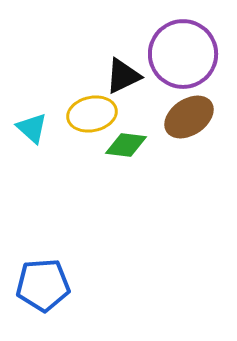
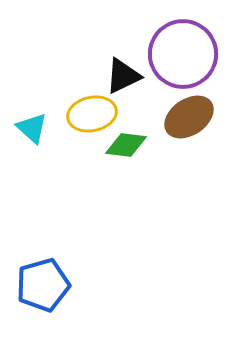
blue pentagon: rotated 12 degrees counterclockwise
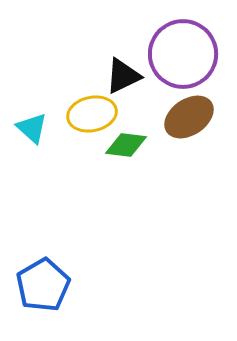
blue pentagon: rotated 14 degrees counterclockwise
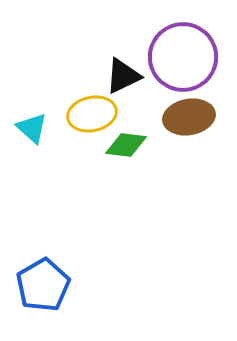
purple circle: moved 3 px down
brown ellipse: rotated 24 degrees clockwise
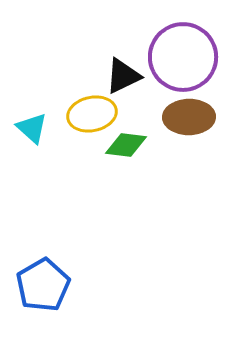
brown ellipse: rotated 9 degrees clockwise
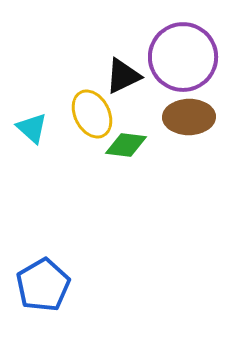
yellow ellipse: rotated 75 degrees clockwise
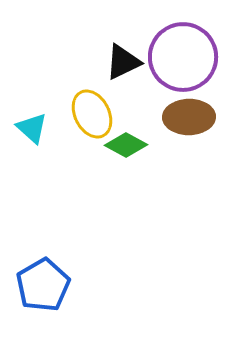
black triangle: moved 14 px up
green diamond: rotated 21 degrees clockwise
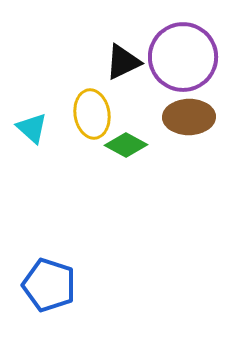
yellow ellipse: rotated 18 degrees clockwise
blue pentagon: moved 6 px right; rotated 24 degrees counterclockwise
